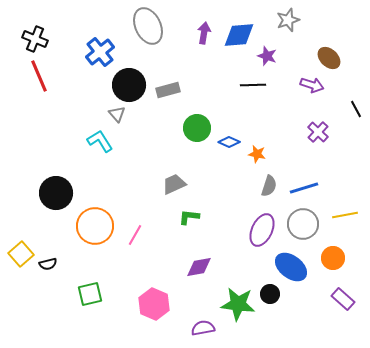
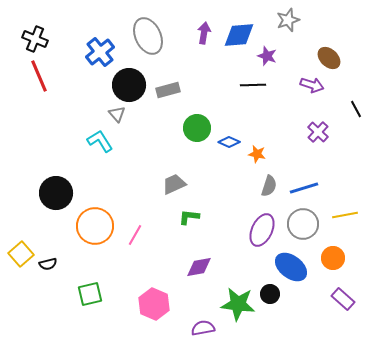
gray ellipse at (148, 26): moved 10 px down
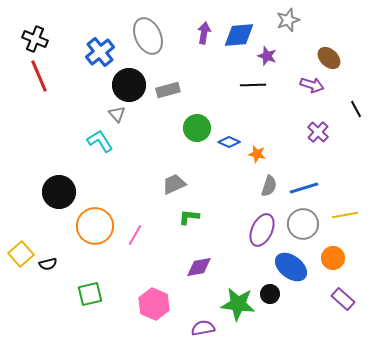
black circle at (56, 193): moved 3 px right, 1 px up
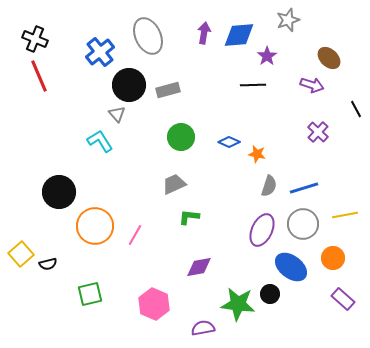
purple star at (267, 56): rotated 18 degrees clockwise
green circle at (197, 128): moved 16 px left, 9 px down
